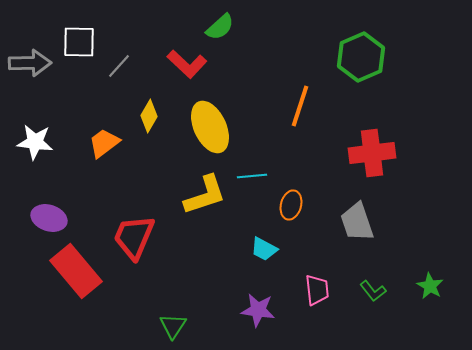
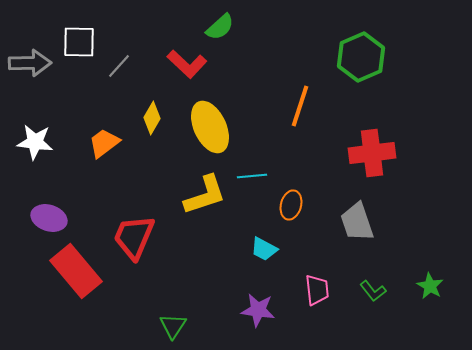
yellow diamond: moved 3 px right, 2 px down
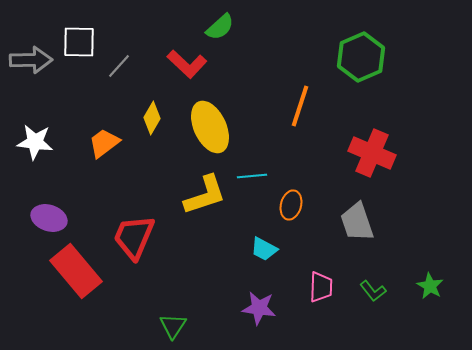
gray arrow: moved 1 px right, 3 px up
red cross: rotated 30 degrees clockwise
pink trapezoid: moved 4 px right, 3 px up; rotated 8 degrees clockwise
purple star: moved 1 px right, 2 px up
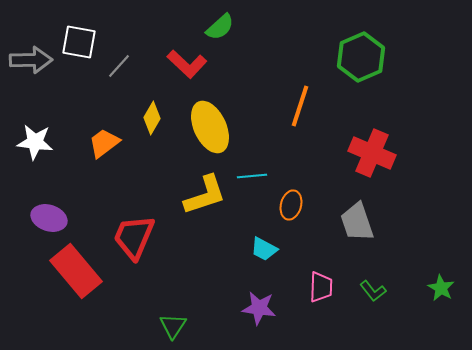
white square: rotated 9 degrees clockwise
green star: moved 11 px right, 2 px down
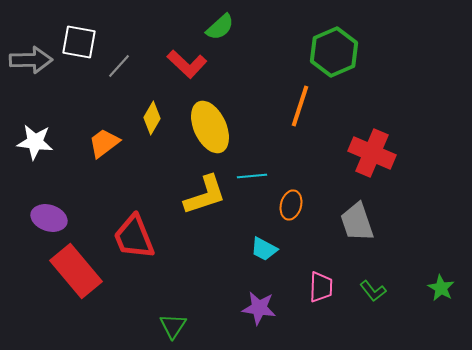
green hexagon: moved 27 px left, 5 px up
red trapezoid: rotated 45 degrees counterclockwise
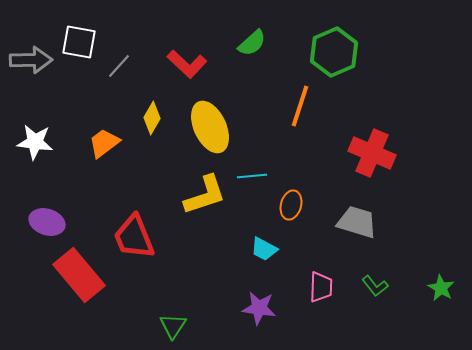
green semicircle: moved 32 px right, 16 px down
purple ellipse: moved 2 px left, 4 px down
gray trapezoid: rotated 126 degrees clockwise
red rectangle: moved 3 px right, 4 px down
green L-shape: moved 2 px right, 5 px up
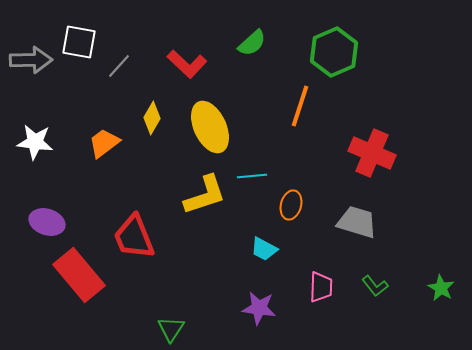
green triangle: moved 2 px left, 3 px down
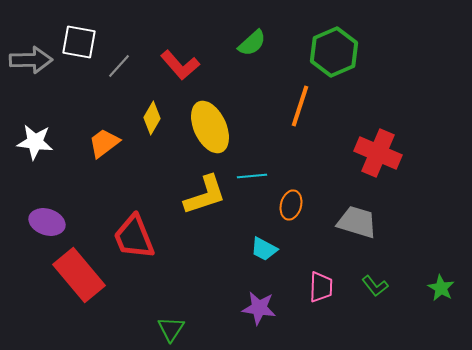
red L-shape: moved 7 px left, 1 px down; rotated 6 degrees clockwise
red cross: moved 6 px right
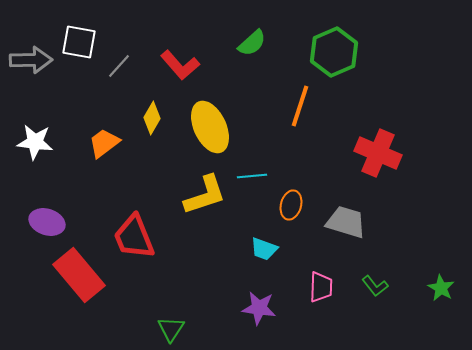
gray trapezoid: moved 11 px left
cyan trapezoid: rotated 8 degrees counterclockwise
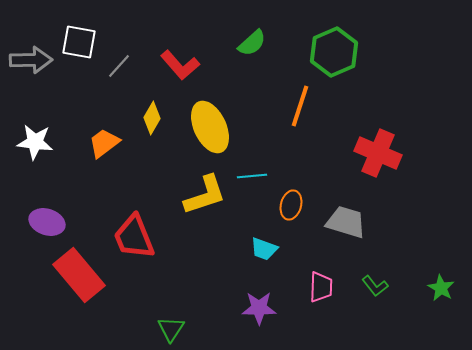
purple star: rotated 8 degrees counterclockwise
